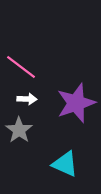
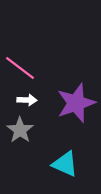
pink line: moved 1 px left, 1 px down
white arrow: moved 1 px down
gray star: moved 1 px right
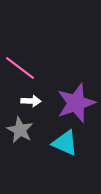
white arrow: moved 4 px right, 1 px down
gray star: rotated 8 degrees counterclockwise
cyan triangle: moved 21 px up
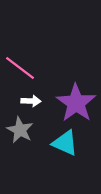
purple star: rotated 18 degrees counterclockwise
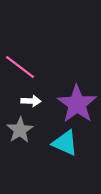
pink line: moved 1 px up
purple star: moved 1 px right, 1 px down
gray star: rotated 12 degrees clockwise
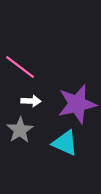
purple star: rotated 24 degrees clockwise
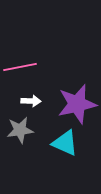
pink line: rotated 48 degrees counterclockwise
gray star: rotated 24 degrees clockwise
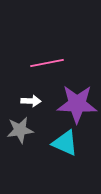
pink line: moved 27 px right, 4 px up
purple star: rotated 15 degrees clockwise
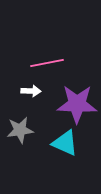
white arrow: moved 10 px up
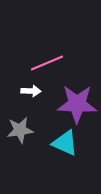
pink line: rotated 12 degrees counterclockwise
